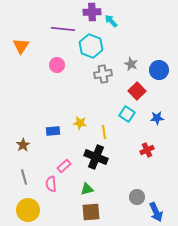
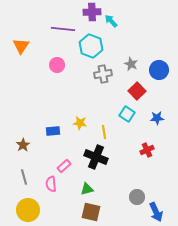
brown square: rotated 18 degrees clockwise
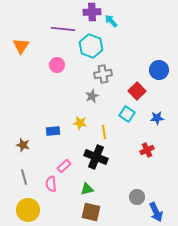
gray star: moved 39 px left, 32 px down; rotated 24 degrees clockwise
brown star: rotated 24 degrees counterclockwise
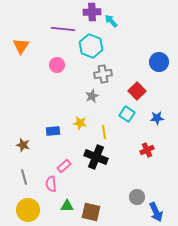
blue circle: moved 8 px up
green triangle: moved 20 px left, 17 px down; rotated 16 degrees clockwise
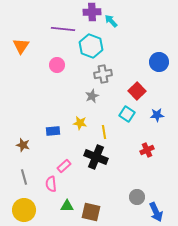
blue star: moved 3 px up
yellow circle: moved 4 px left
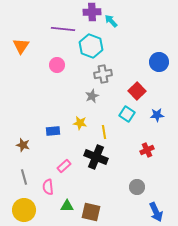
pink semicircle: moved 3 px left, 3 px down
gray circle: moved 10 px up
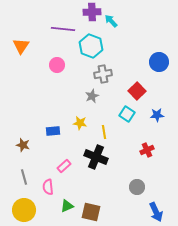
green triangle: rotated 24 degrees counterclockwise
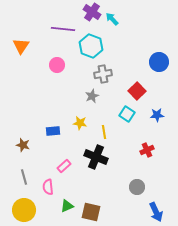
purple cross: rotated 36 degrees clockwise
cyan arrow: moved 1 px right, 2 px up
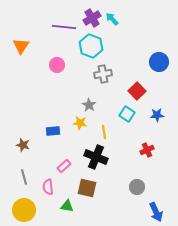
purple cross: moved 6 px down; rotated 24 degrees clockwise
purple line: moved 1 px right, 2 px up
gray star: moved 3 px left, 9 px down; rotated 16 degrees counterclockwise
green triangle: rotated 32 degrees clockwise
brown square: moved 4 px left, 24 px up
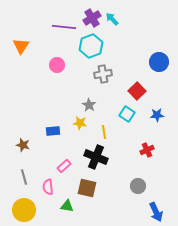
cyan hexagon: rotated 20 degrees clockwise
gray circle: moved 1 px right, 1 px up
